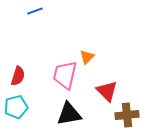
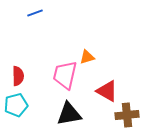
blue line: moved 2 px down
orange triangle: rotated 28 degrees clockwise
red semicircle: rotated 18 degrees counterclockwise
red triangle: rotated 15 degrees counterclockwise
cyan pentagon: moved 2 px up
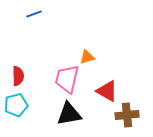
blue line: moved 1 px left, 1 px down
pink trapezoid: moved 2 px right, 4 px down
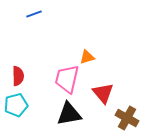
red triangle: moved 4 px left, 2 px down; rotated 20 degrees clockwise
brown cross: moved 3 px down; rotated 35 degrees clockwise
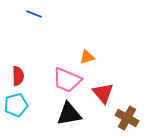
blue line: rotated 42 degrees clockwise
pink trapezoid: moved 1 px down; rotated 80 degrees counterclockwise
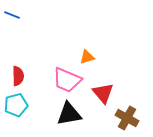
blue line: moved 22 px left, 1 px down
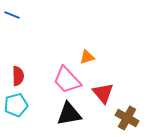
pink trapezoid: rotated 24 degrees clockwise
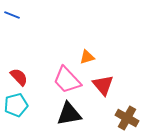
red semicircle: moved 1 px right, 1 px down; rotated 42 degrees counterclockwise
red triangle: moved 8 px up
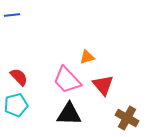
blue line: rotated 28 degrees counterclockwise
black triangle: rotated 12 degrees clockwise
